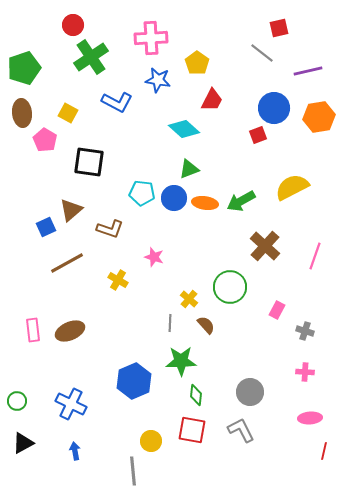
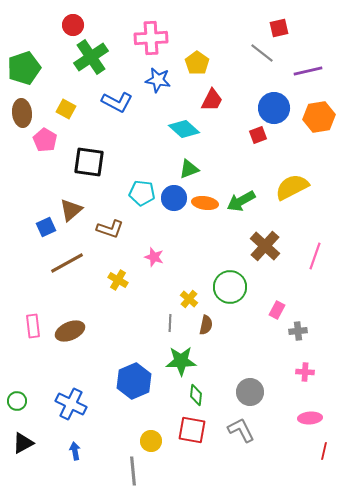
yellow square at (68, 113): moved 2 px left, 4 px up
brown semicircle at (206, 325): rotated 54 degrees clockwise
pink rectangle at (33, 330): moved 4 px up
gray cross at (305, 331): moved 7 px left; rotated 24 degrees counterclockwise
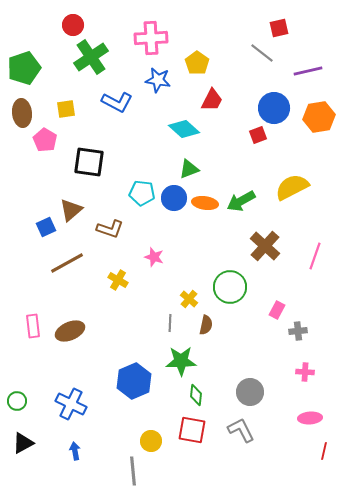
yellow square at (66, 109): rotated 36 degrees counterclockwise
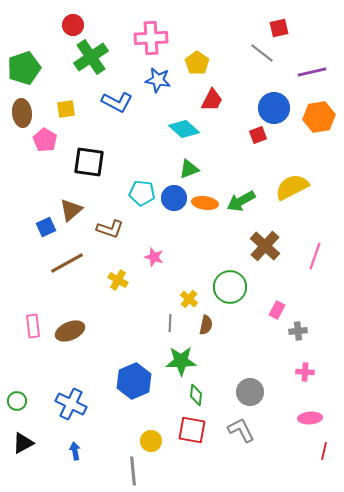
purple line at (308, 71): moved 4 px right, 1 px down
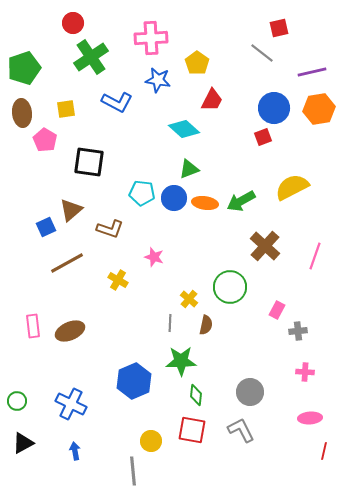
red circle at (73, 25): moved 2 px up
orange hexagon at (319, 117): moved 8 px up
red square at (258, 135): moved 5 px right, 2 px down
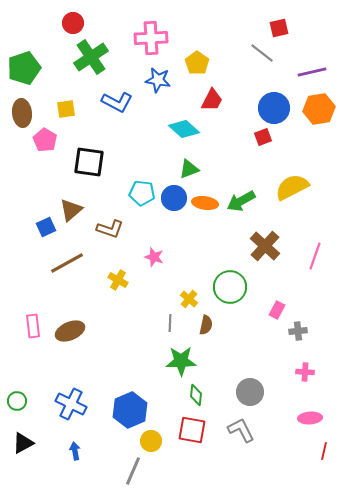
blue hexagon at (134, 381): moved 4 px left, 29 px down
gray line at (133, 471): rotated 28 degrees clockwise
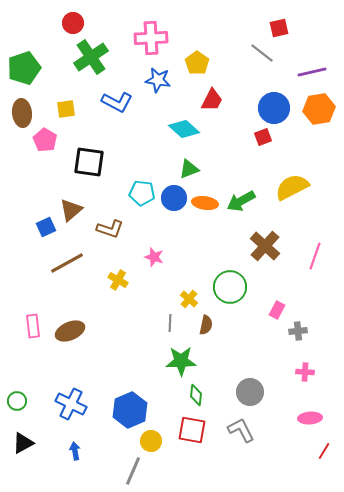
red line at (324, 451): rotated 18 degrees clockwise
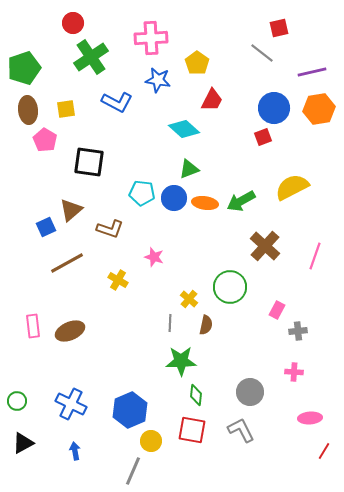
brown ellipse at (22, 113): moved 6 px right, 3 px up
pink cross at (305, 372): moved 11 px left
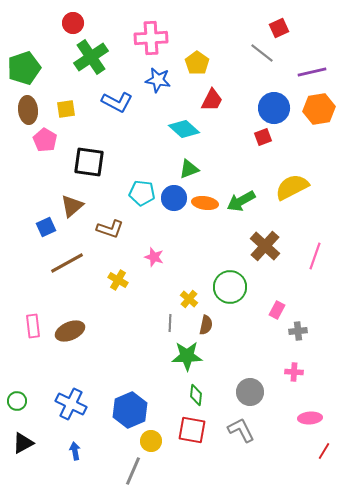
red square at (279, 28): rotated 12 degrees counterclockwise
brown triangle at (71, 210): moved 1 px right, 4 px up
green star at (181, 361): moved 6 px right, 5 px up
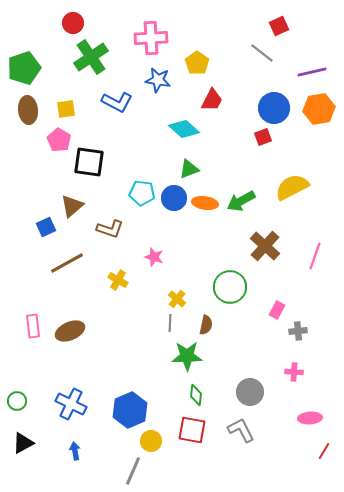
red square at (279, 28): moved 2 px up
pink pentagon at (45, 140): moved 14 px right
yellow cross at (189, 299): moved 12 px left
